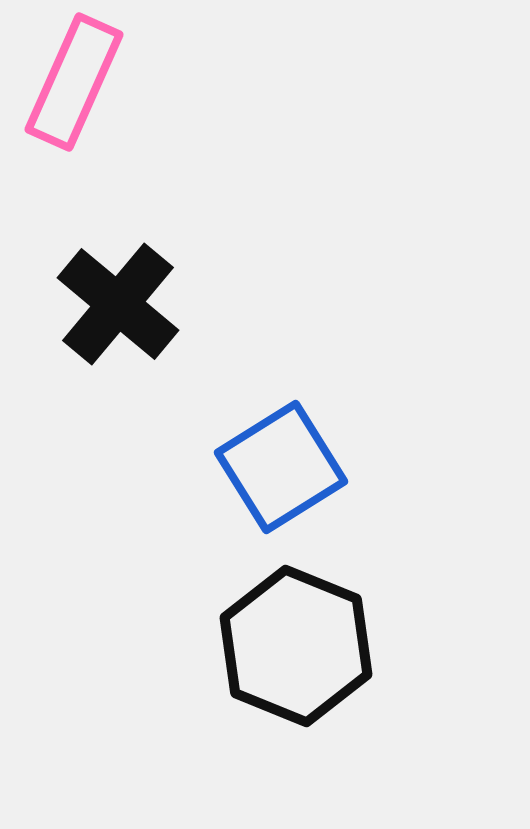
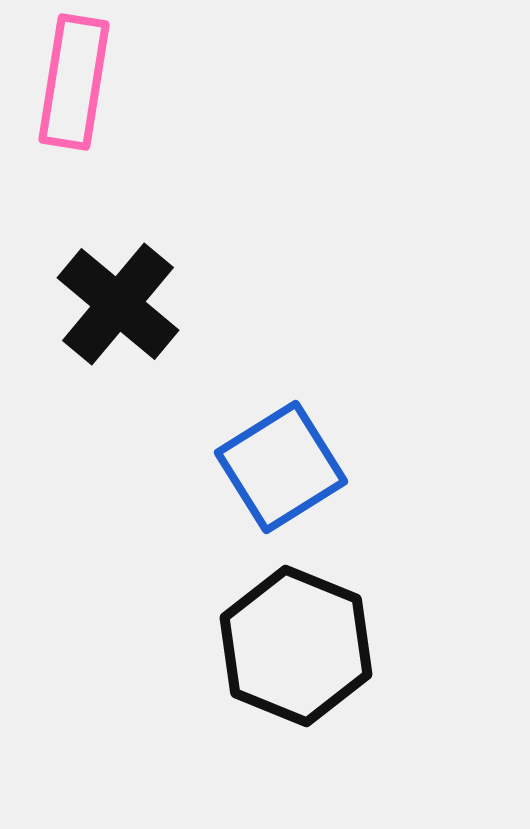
pink rectangle: rotated 15 degrees counterclockwise
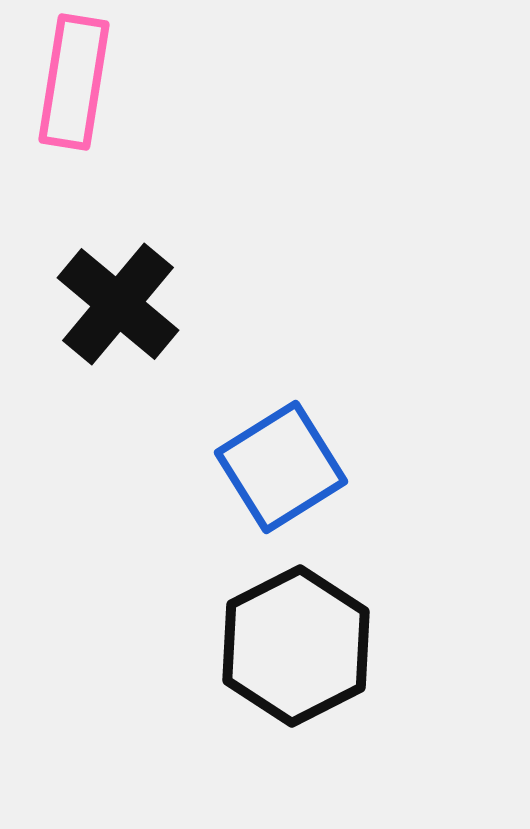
black hexagon: rotated 11 degrees clockwise
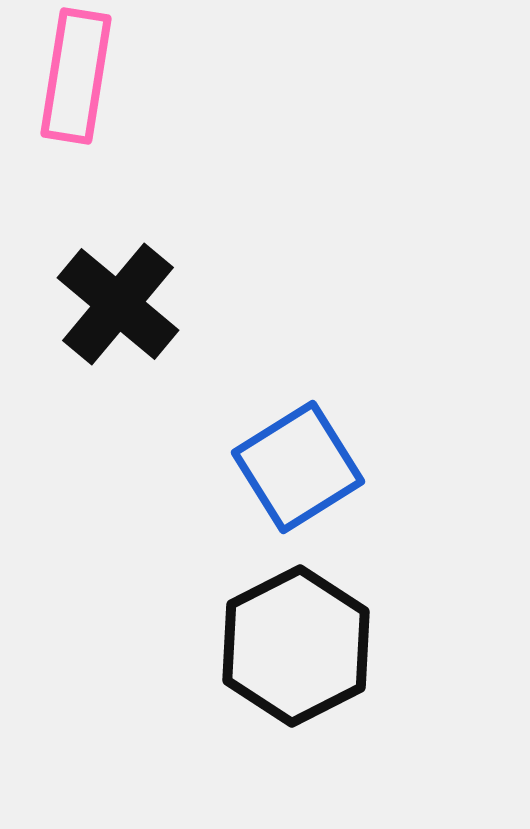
pink rectangle: moved 2 px right, 6 px up
blue square: moved 17 px right
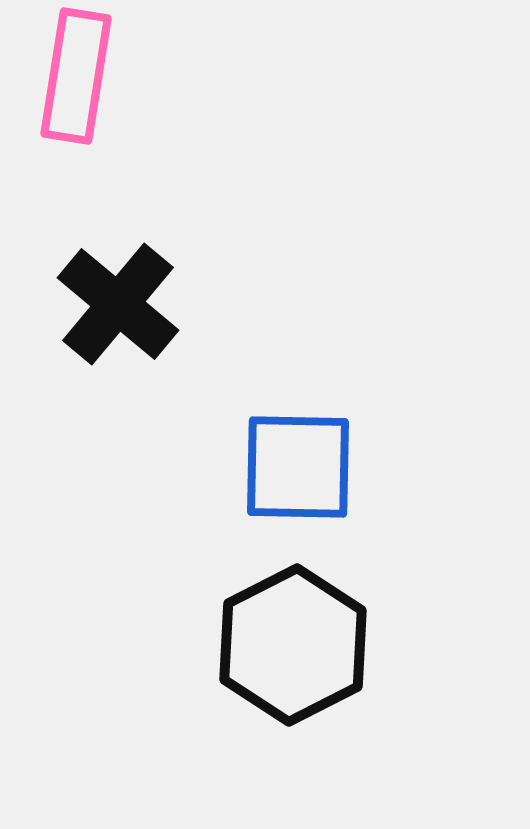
blue square: rotated 33 degrees clockwise
black hexagon: moved 3 px left, 1 px up
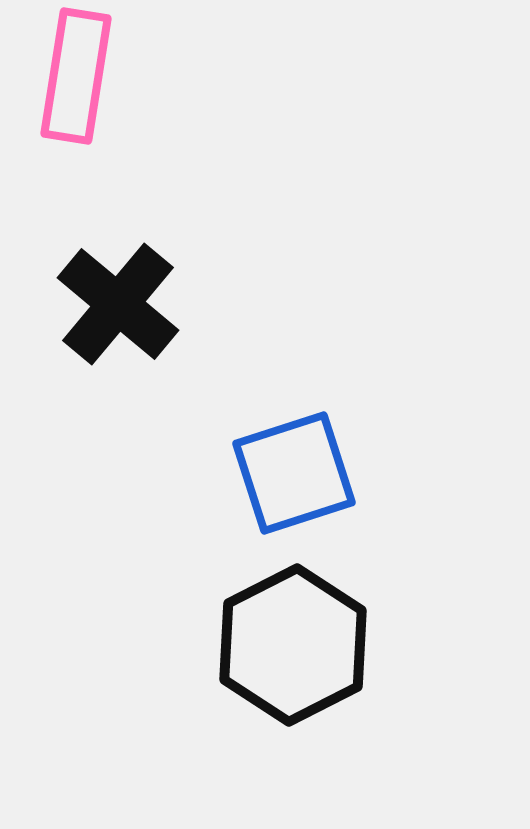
blue square: moved 4 px left, 6 px down; rotated 19 degrees counterclockwise
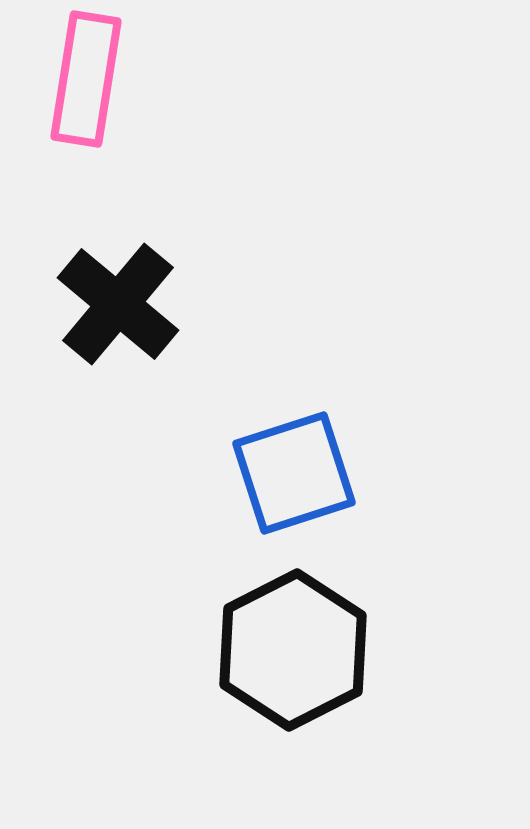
pink rectangle: moved 10 px right, 3 px down
black hexagon: moved 5 px down
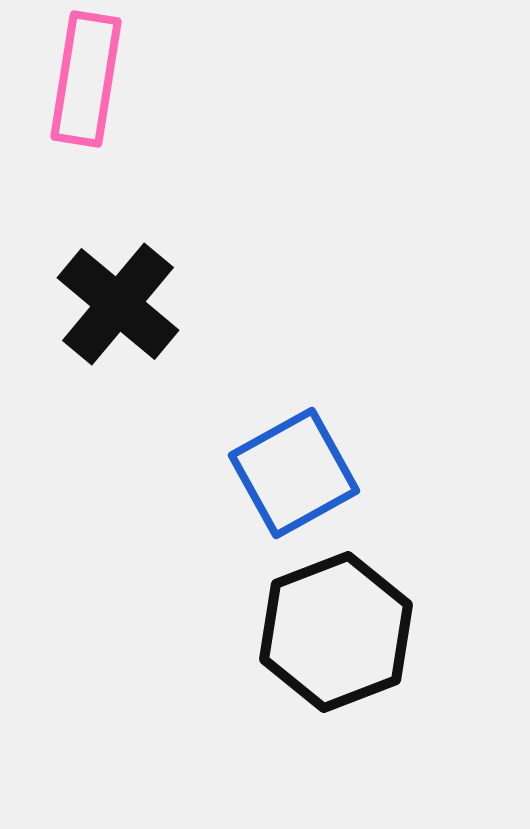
blue square: rotated 11 degrees counterclockwise
black hexagon: moved 43 px right, 18 px up; rotated 6 degrees clockwise
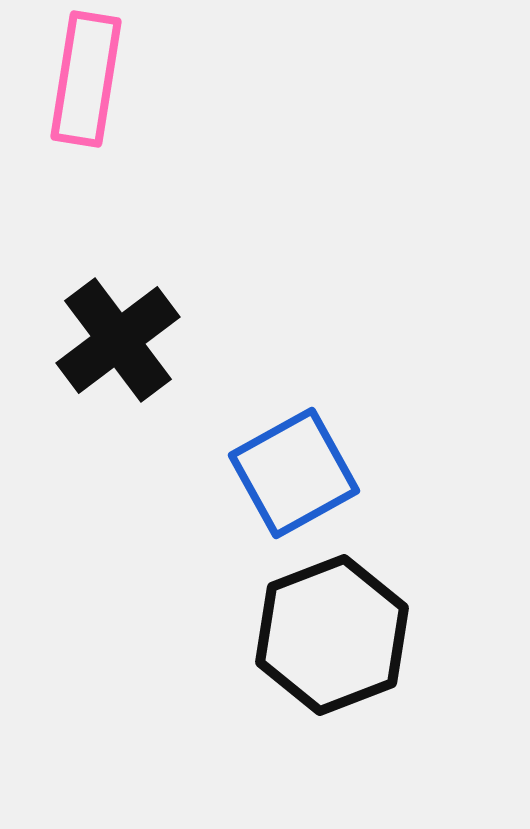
black cross: moved 36 px down; rotated 13 degrees clockwise
black hexagon: moved 4 px left, 3 px down
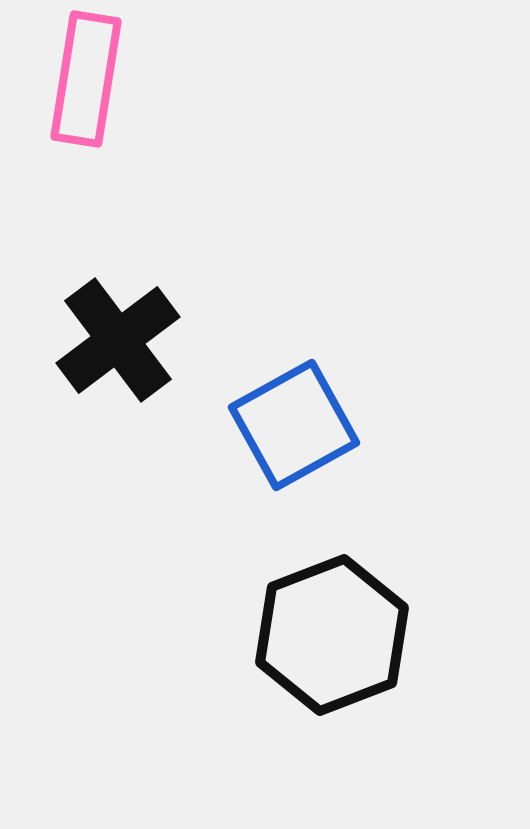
blue square: moved 48 px up
